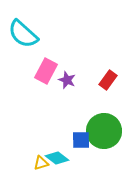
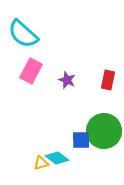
pink rectangle: moved 15 px left
red rectangle: rotated 24 degrees counterclockwise
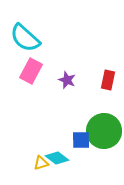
cyan semicircle: moved 2 px right, 4 px down
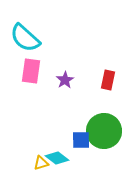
pink rectangle: rotated 20 degrees counterclockwise
purple star: moved 2 px left; rotated 18 degrees clockwise
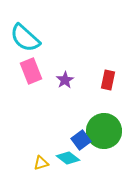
pink rectangle: rotated 30 degrees counterclockwise
blue square: rotated 36 degrees counterclockwise
cyan diamond: moved 11 px right
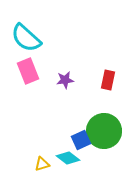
cyan semicircle: moved 1 px right
pink rectangle: moved 3 px left
purple star: rotated 24 degrees clockwise
blue square: rotated 12 degrees clockwise
yellow triangle: moved 1 px right, 1 px down
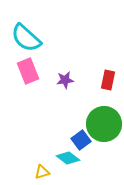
green circle: moved 7 px up
blue square: rotated 12 degrees counterclockwise
yellow triangle: moved 8 px down
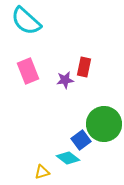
cyan semicircle: moved 17 px up
red rectangle: moved 24 px left, 13 px up
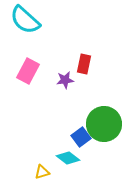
cyan semicircle: moved 1 px left, 1 px up
red rectangle: moved 3 px up
pink rectangle: rotated 50 degrees clockwise
blue square: moved 3 px up
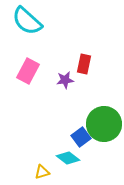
cyan semicircle: moved 2 px right, 1 px down
